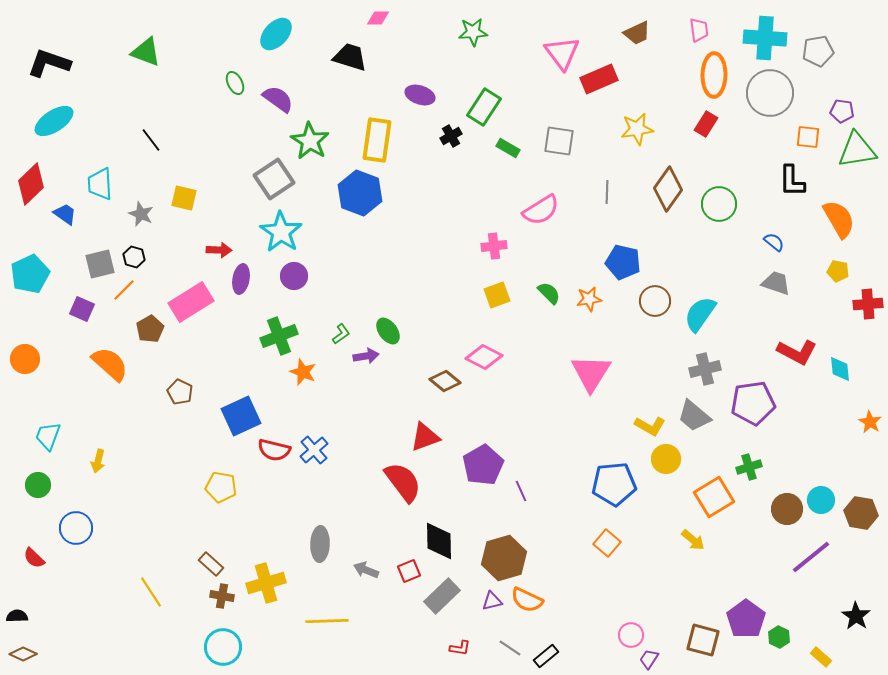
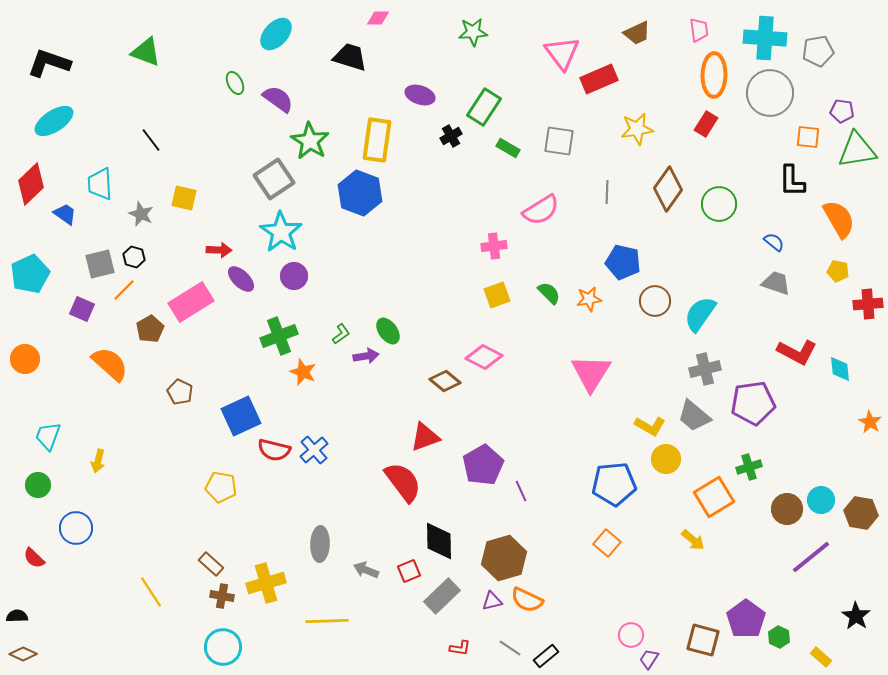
purple ellipse at (241, 279): rotated 56 degrees counterclockwise
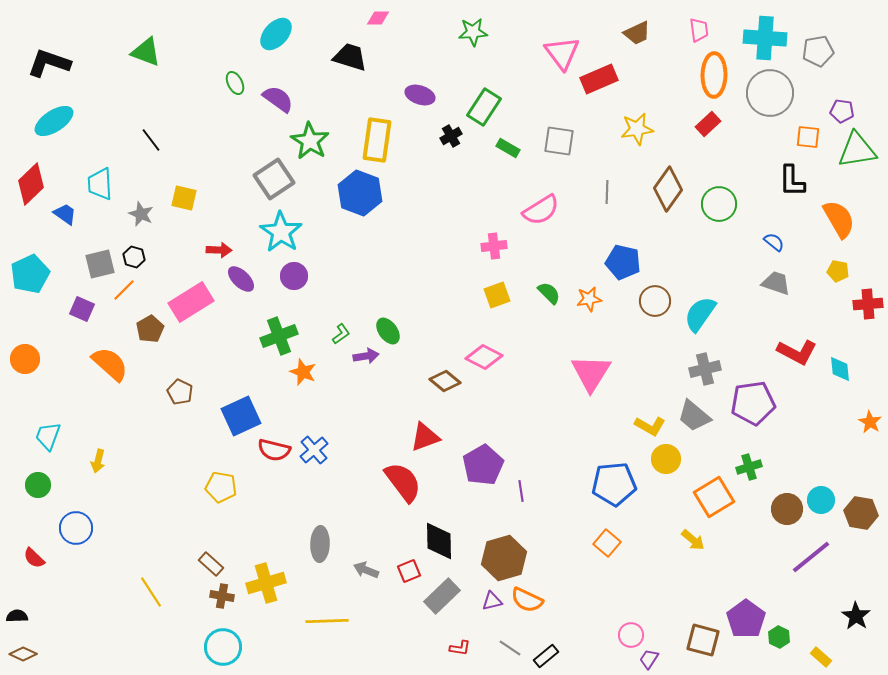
red rectangle at (706, 124): moved 2 px right; rotated 15 degrees clockwise
purple line at (521, 491): rotated 15 degrees clockwise
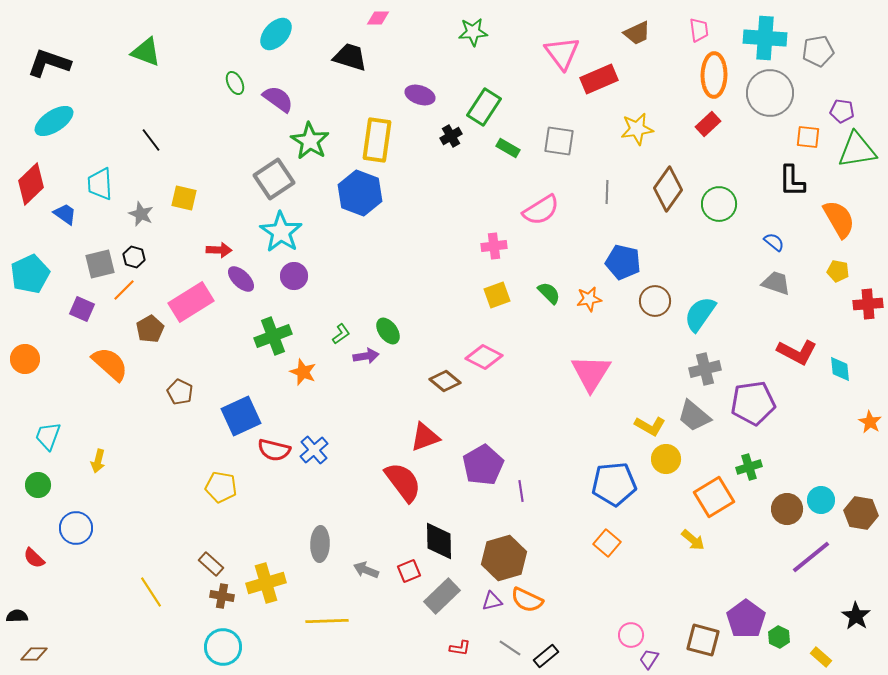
green cross at (279, 336): moved 6 px left
brown diamond at (23, 654): moved 11 px right; rotated 24 degrees counterclockwise
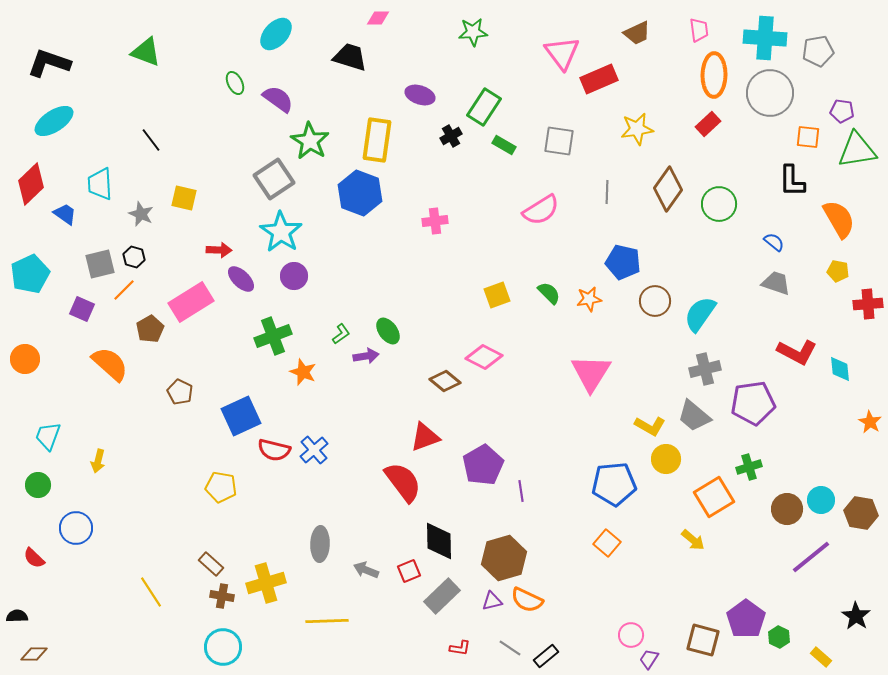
green rectangle at (508, 148): moved 4 px left, 3 px up
pink cross at (494, 246): moved 59 px left, 25 px up
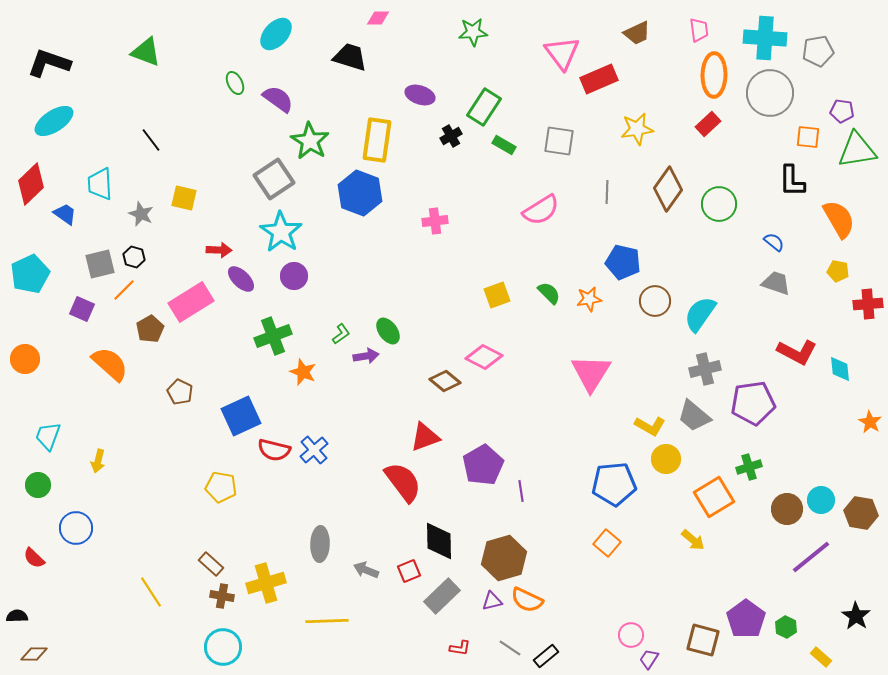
green hexagon at (779, 637): moved 7 px right, 10 px up
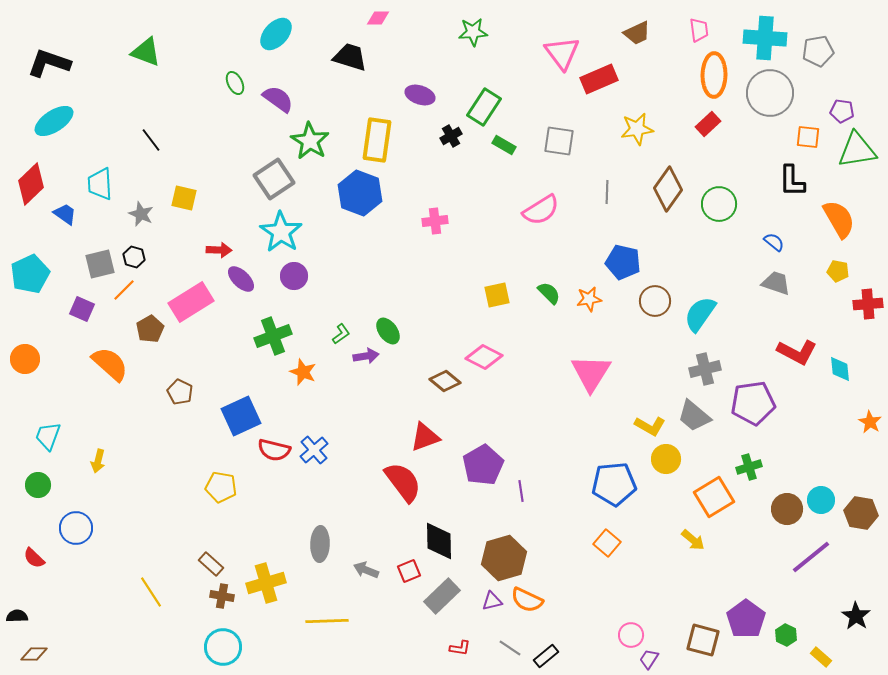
yellow square at (497, 295): rotated 8 degrees clockwise
green hexagon at (786, 627): moved 8 px down
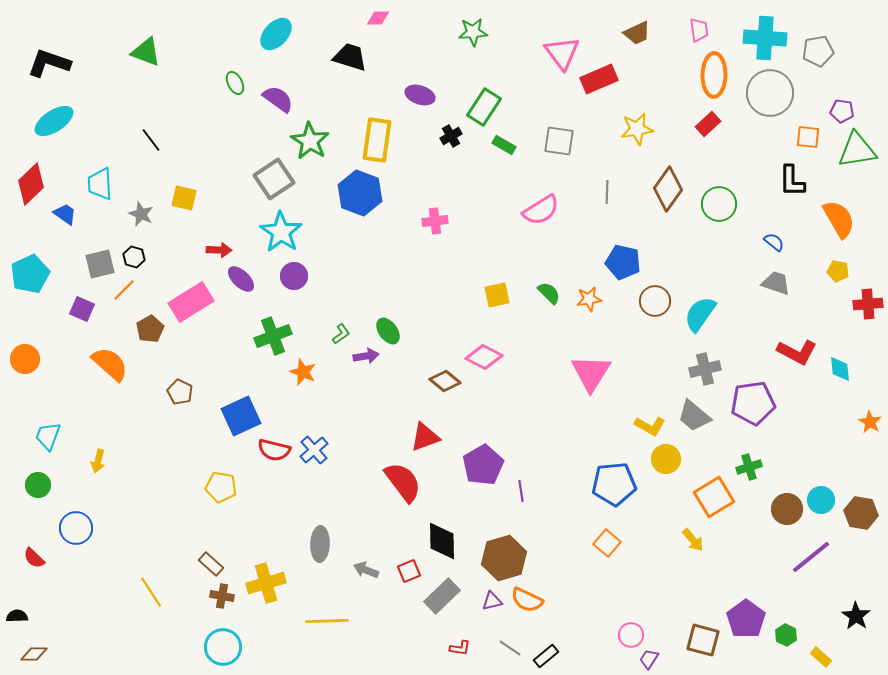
yellow arrow at (693, 540): rotated 10 degrees clockwise
black diamond at (439, 541): moved 3 px right
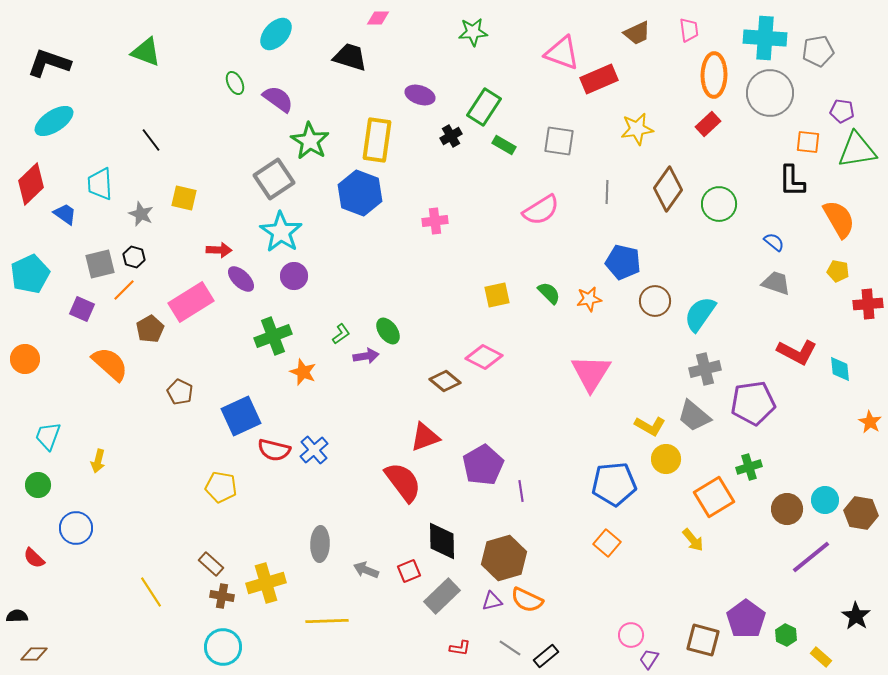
pink trapezoid at (699, 30): moved 10 px left
pink triangle at (562, 53): rotated 33 degrees counterclockwise
orange square at (808, 137): moved 5 px down
cyan circle at (821, 500): moved 4 px right
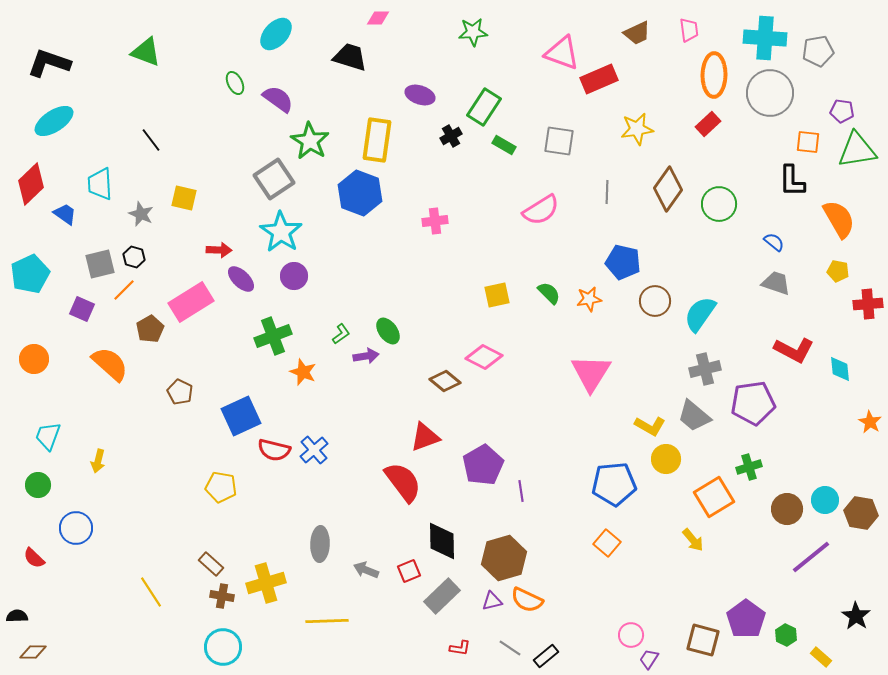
red L-shape at (797, 352): moved 3 px left, 2 px up
orange circle at (25, 359): moved 9 px right
brown diamond at (34, 654): moved 1 px left, 2 px up
